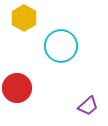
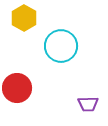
purple trapezoid: moved 2 px up; rotated 40 degrees clockwise
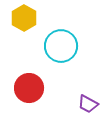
red circle: moved 12 px right
purple trapezoid: rotated 30 degrees clockwise
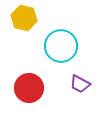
yellow hexagon: rotated 15 degrees counterclockwise
purple trapezoid: moved 8 px left, 20 px up
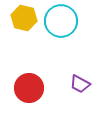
cyan circle: moved 25 px up
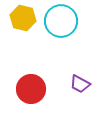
yellow hexagon: moved 1 px left
red circle: moved 2 px right, 1 px down
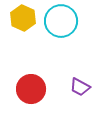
yellow hexagon: rotated 10 degrees clockwise
purple trapezoid: moved 3 px down
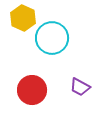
cyan circle: moved 9 px left, 17 px down
red circle: moved 1 px right, 1 px down
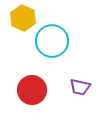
cyan circle: moved 3 px down
purple trapezoid: rotated 15 degrees counterclockwise
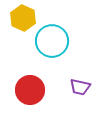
red circle: moved 2 px left
